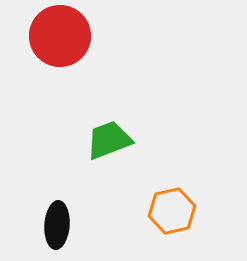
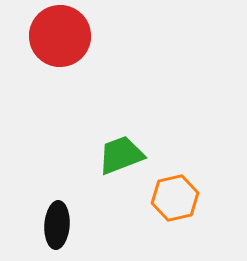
green trapezoid: moved 12 px right, 15 px down
orange hexagon: moved 3 px right, 13 px up
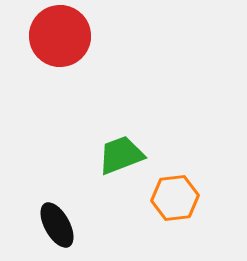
orange hexagon: rotated 6 degrees clockwise
black ellipse: rotated 33 degrees counterclockwise
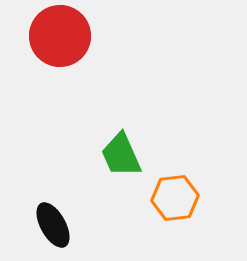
green trapezoid: rotated 93 degrees counterclockwise
black ellipse: moved 4 px left
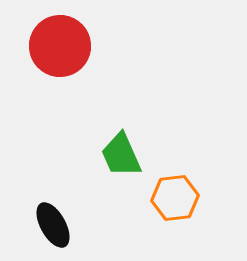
red circle: moved 10 px down
